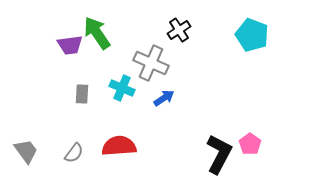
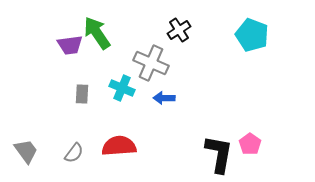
blue arrow: rotated 145 degrees counterclockwise
black L-shape: rotated 18 degrees counterclockwise
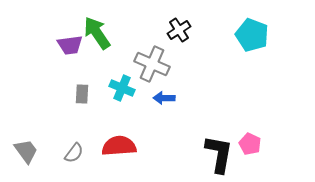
gray cross: moved 1 px right, 1 px down
pink pentagon: rotated 10 degrees counterclockwise
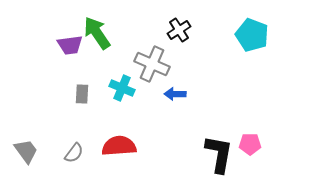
blue arrow: moved 11 px right, 4 px up
pink pentagon: rotated 25 degrees counterclockwise
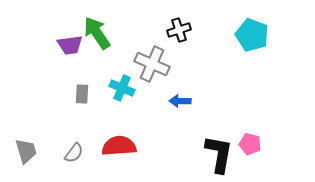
black cross: rotated 15 degrees clockwise
blue arrow: moved 5 px right, 7 px down
pink pentagon: rotated 15 degrees clockwise
gray trapezoid: rotated 20 degrees clockwise
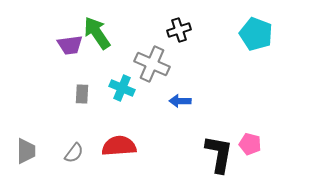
cyan pentagon: moved 4 px right, 1 px up
gray trapezoid: rotated 16 degrees clockwise
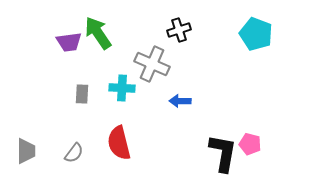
green arrow: moved 1 px right
purple trapezoid: moved 1 px left, 3 px up
cyan cross: rotated 20 degrees counterclockwise
red semicircle: moved 3 px up; rotated 100 degrees counterclockwise
black L-shape: moved 4 px right, 1 px up
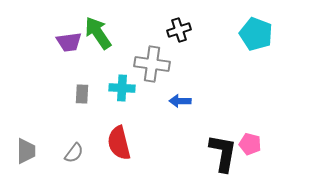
gray cross: rotated 16 degrees counterclockwise
